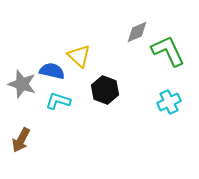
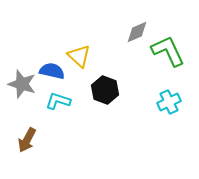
brown arrow: moved 6 px right
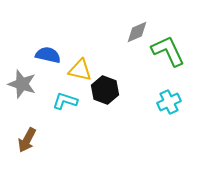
yellow triangle: moved 1 px right, 14 px down; rotated 30 degrees counterclockwise
blue semicircle: moved 4 px left, 16 px up
cyan L-shape: moved 7 px right
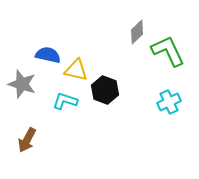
gray diamond: rotated 20 degrees counterclockwise
yellow triangle: moved 4 px left
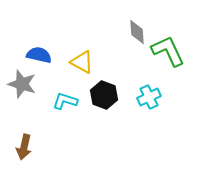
gray diamond: rotated 50 degrees counterclockwise
blue semicircle: moved 9 px left
yellow triangle: moved 6 px right, 8 px up; rotated 15 degrees clockwise
black hexagon: moved 1 px left, 5 px down
cyan cross: moved 20 px left, 5 px up
brown arrow: moved 3 px left, 7 px down; rotated 15 degrees counterclockwise
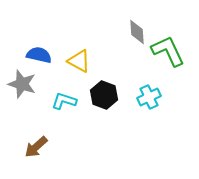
yellow triangle: moved 3 px left, 1 px up
cyan L-shape: moved 1 px left
brown arrow: moved 12 px right; rotated 35 degrees clockwise
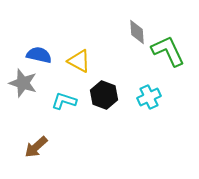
gray star: moved 1 px right, 1 px up
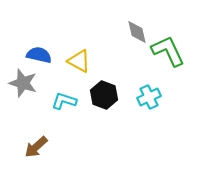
gray diamond: rotated 10 degrees counterclockwise
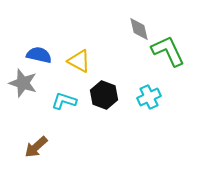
gray diamond: moved 2 px right, 3 px up
